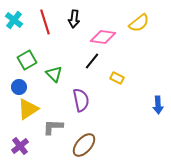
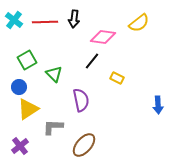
red line: rotated 75 degrees counterclockwise
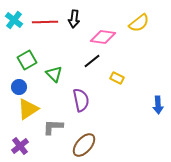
black line: rotated 12 degrees clockwise
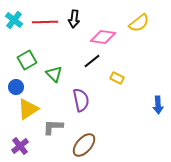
blue circle: moved 3 px left
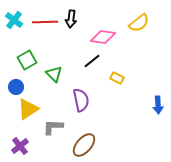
black arrow: moved 3 px left
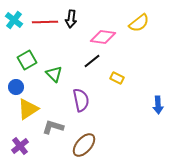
gray L-shape: rotated 15 degrees clockwise
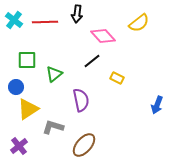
black arrow: moved 6 px right, 5 px up
pink diamond: moved 1 px up; rotated 40 degrees clockwise
green square: rotated 30 degrees clockwise
green triangle: rotated 36 degrees clockwise
blue arrow: moved 1 px left; rotated 24 degrees clockwise
purple cross: moved 1 px left
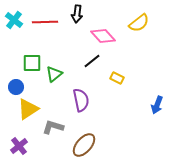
green square: moved 5 px right, 3 px down
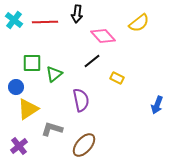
gray L-shape: moved 1 px left, 2 px down
